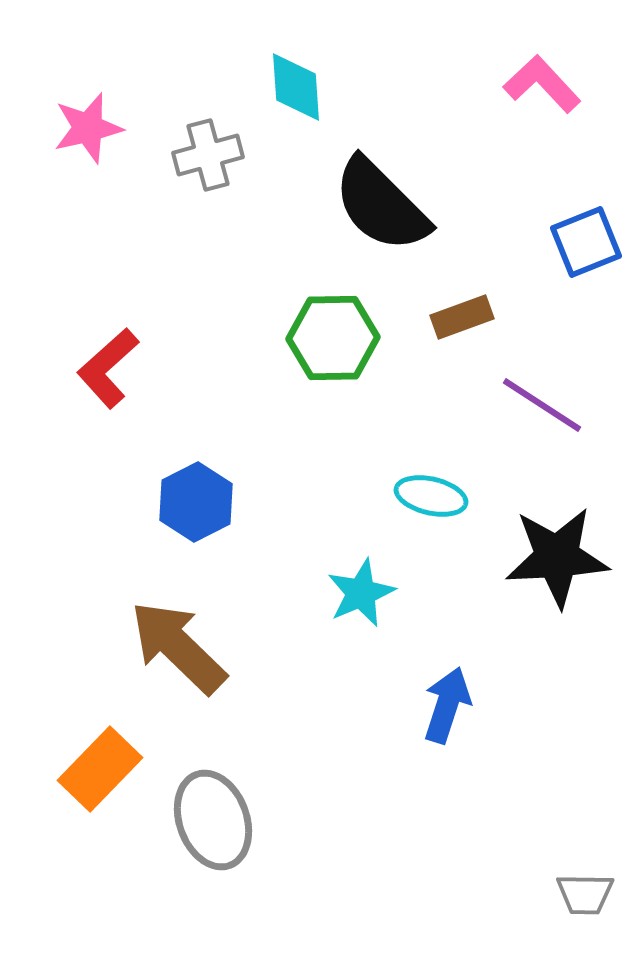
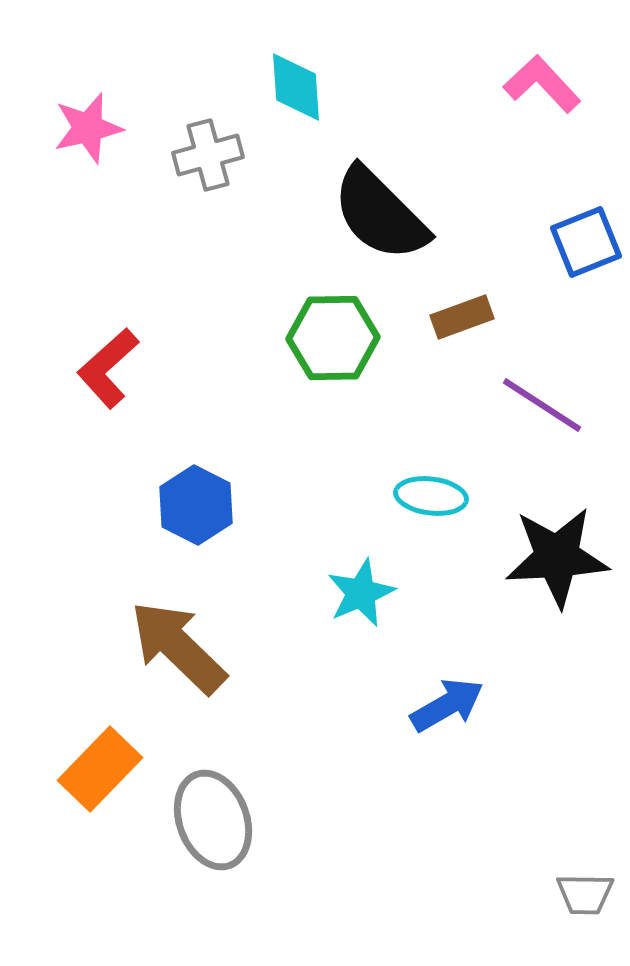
black semicircle: moved 1 px left, 9 px down
cyan ellipse: rotated 6 degrees counterclockwise
blue hexagon: moved 3 px down; rotated 6 degrees counterclockwise
blue arrow: rotated 42 degrees clockwise
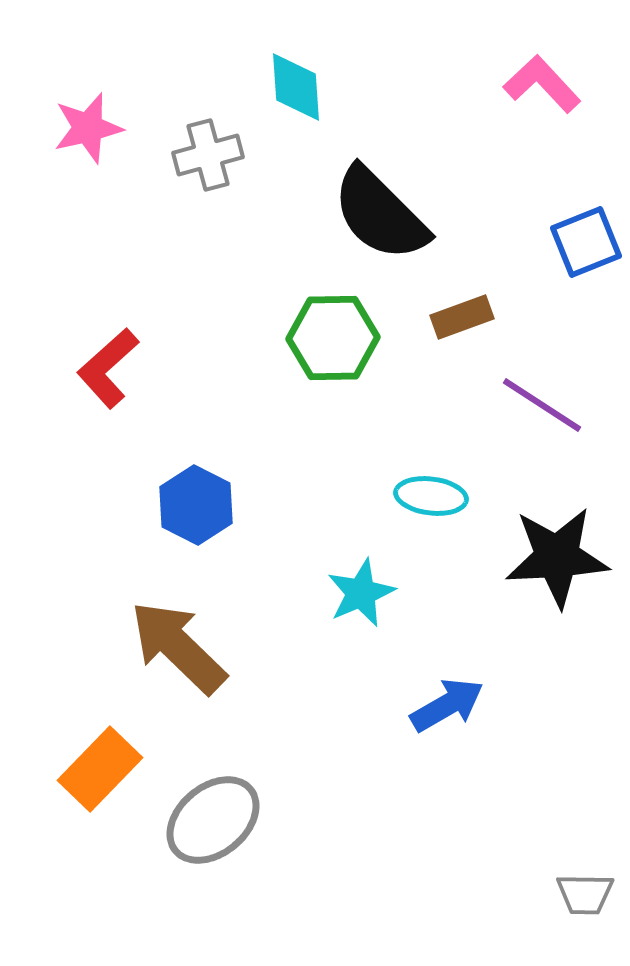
gray ellipse: rotated 70 degrees clockwise
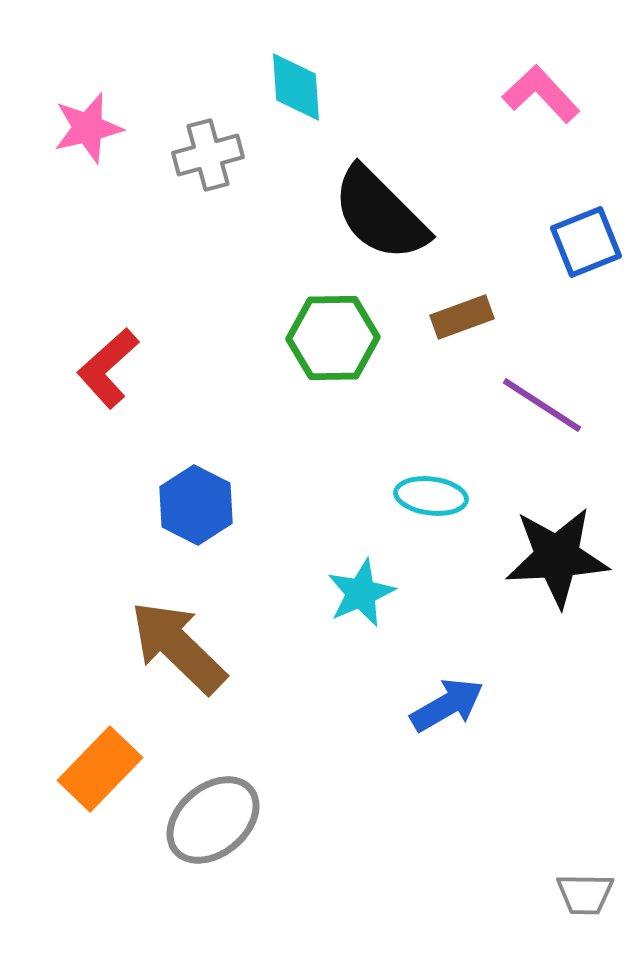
pink L-shape: moved 1 px left, 10 px down
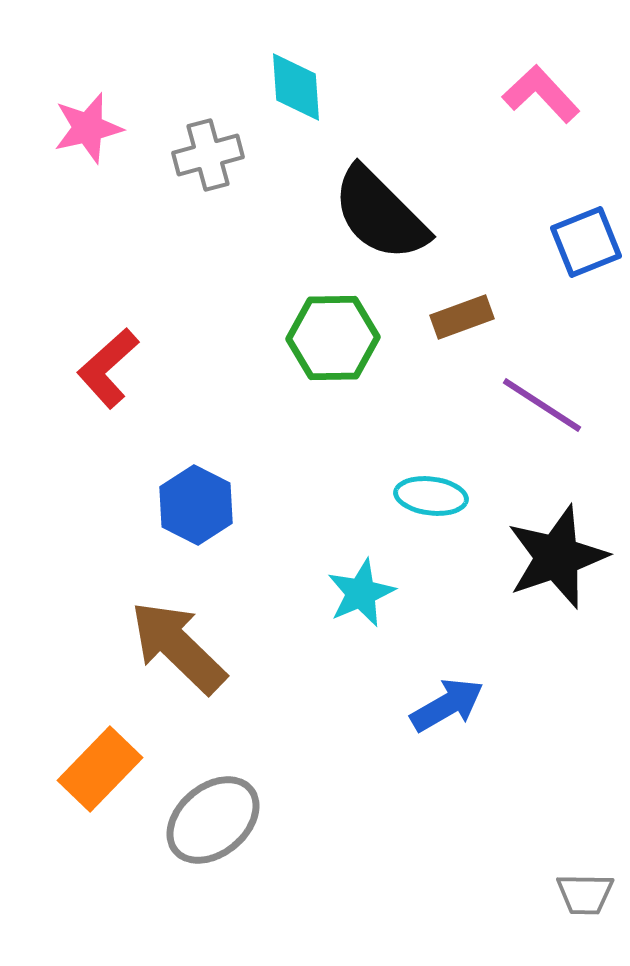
black star: rotated 16 degrees counterclockwise
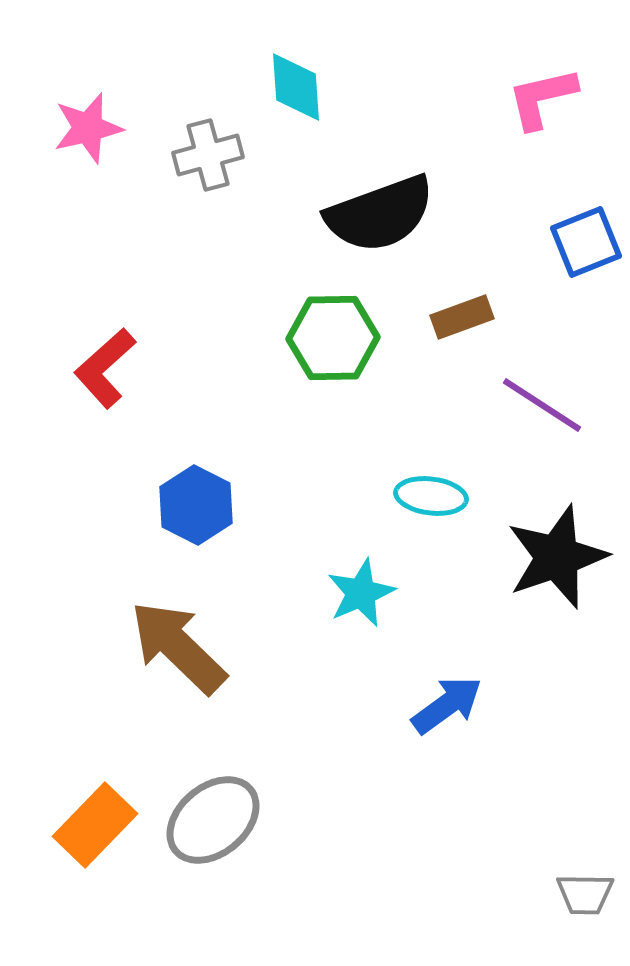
pink L-shape: moved 1 px right, 4 px down; rotated 60 degrees counterclockwise
black semicircle: rotated 65 degrees counterclockwise
red L-shape: moved 3 px left
blue arrow: rotated 6 degrees counterclockwise
orange rectangle: moved 5 px left, 56 px down
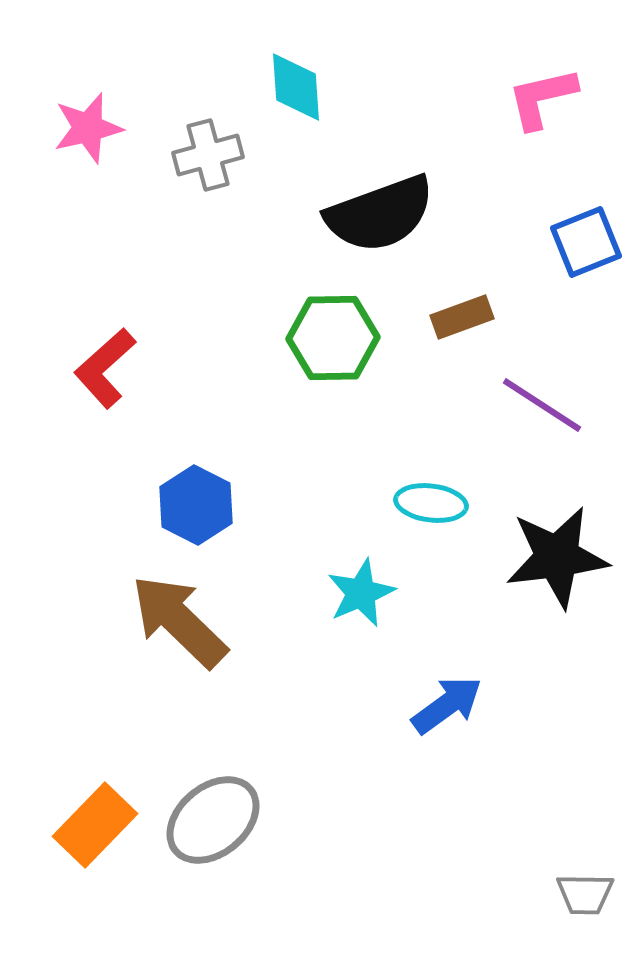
cyan ellipse: moved 7 px down
black star: rotated 12 degrees clockwise
brown arrow: moved 1 px right, 26 px up
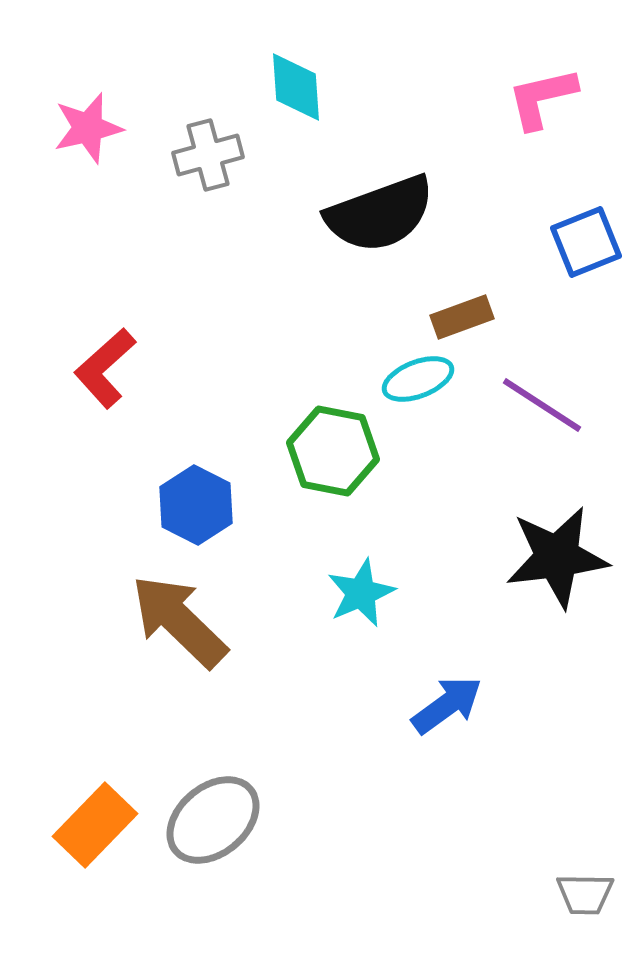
green hexagon: moved 113 px down; rotated 12 degrees clockwise
cyan ellipse: moved 13 px left, 124 px up; rotated 28 degrees counterclockwise
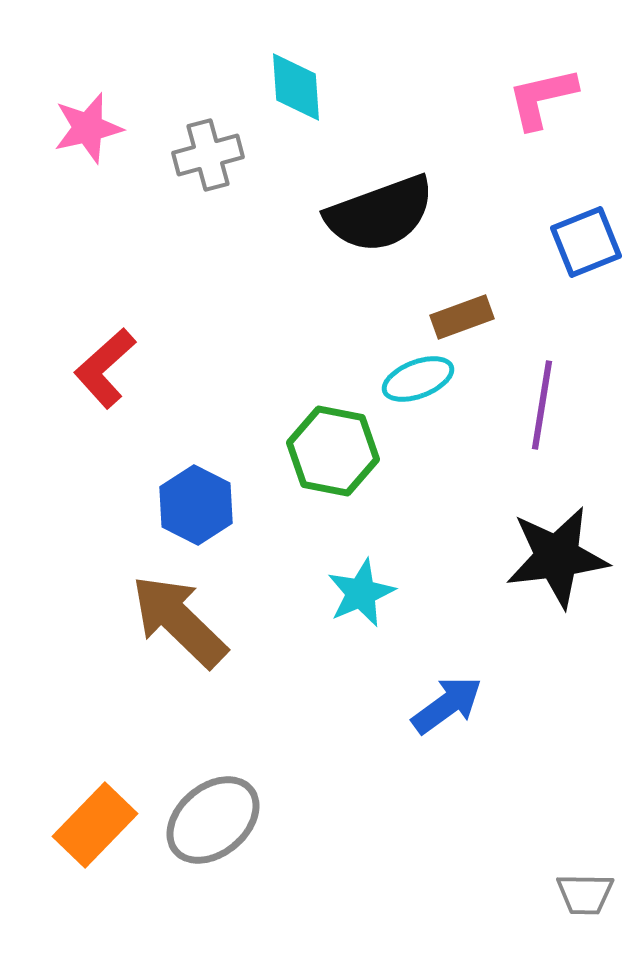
purple line: rotated 66 degrees clockwise
